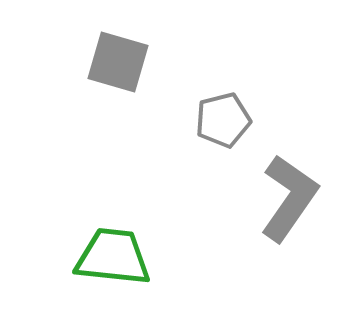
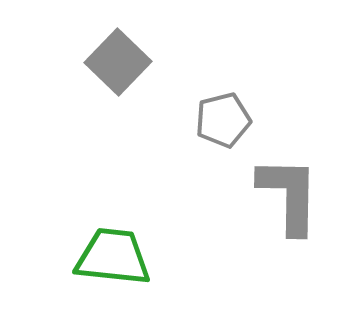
gray square: rotated 28 degrees clockwise
gray L-shape: moved 3 px up; rotated 34 degrees counterclockwise
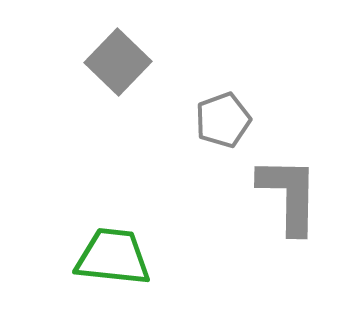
gray pentagon: rotated 6 degrees counterclockwise
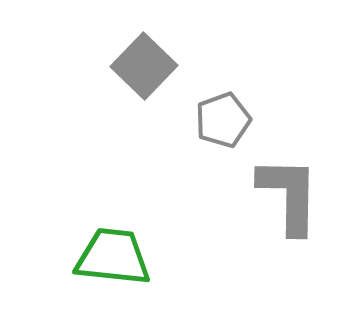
gray square: moved 26 px right, 4 px down
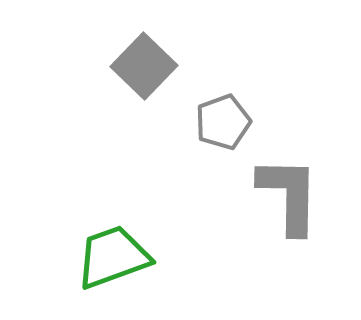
gray pentagon: moved 2 px down
green trapezoid: rotated 26 degrees counterclockwise
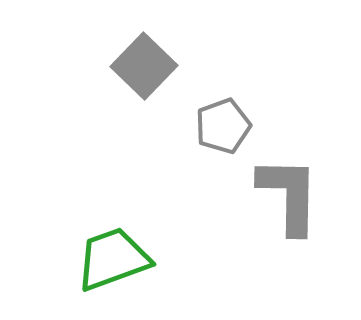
gray pentagon: moved 4 px down
green trapezoid: moved 2 px down
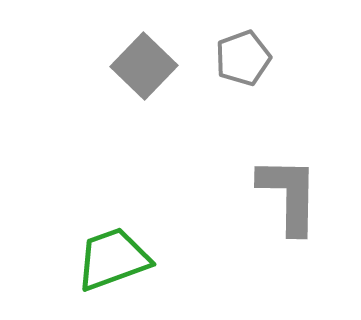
gray pentagon: moved 20 px right, 68 px up
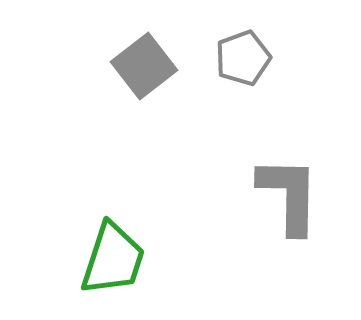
gray square: rotated 8 degrees clockwise
green trapezoid: rotated 128 degrees clockwise
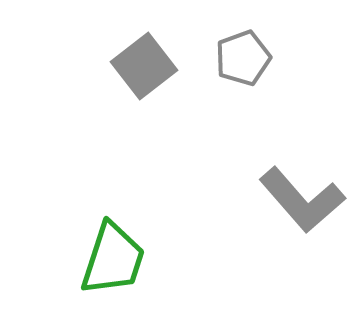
gray L-shape: moved 13 px right, 5 px down; rotated 138 degrees clockwise
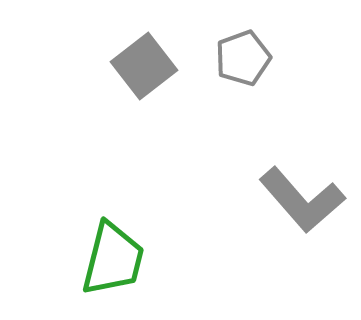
green trapezoid: rotated 4 degrees counterclockwise
